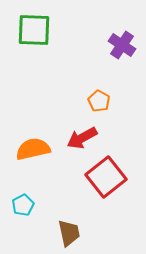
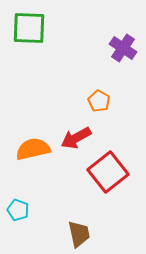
green square: moved 5 px left, 2 px up
purple cross: moved 1 px right, 3 px down
red arrow: moved 6 px left
red square: moved 2 px right, 5 px up
cyan pentagon: moved 5 px left, 5 px down; rotated 25 degrees counterclockwise
brown trapezoid: moved 10 px right, 1 px down
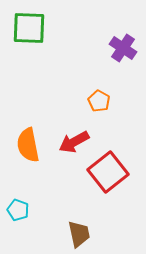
red arrow: moved 2 px left, 4 px down
orange semicircle: moved 5 px left, 4 px up; rotated 88 degrees counterclockwise
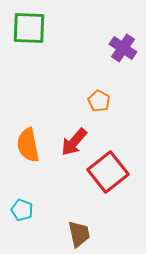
red arrow: rotated 20 degrees counterclockwise
cyan pentagon: moved 4 px right
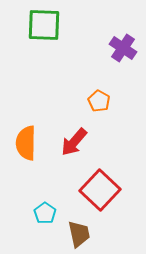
green square: moved 15 px right, 3 px up
orange semicircle: moved 2 px left, 2 px up; rotated 12 degrees clockwise
red square: moved 8 px left, 18 px down; rotated 9 degrees counterclockwise
cyan pentagon: moved 23 px right, 3 px down; rotated 15 degrees clockwise
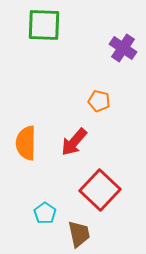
orange pentagon: rotated 15 degrees counterclockwise
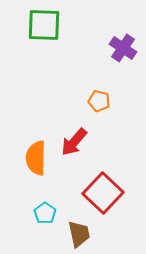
orange semicircle: moved 10 px right, 15 px down
red square: moved 3 px right, 3 px down
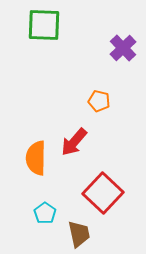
purple cross: rotated 12 degrees clockwise
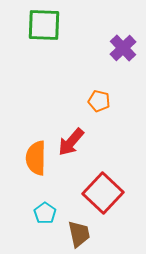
red arrow: moved 3 px left
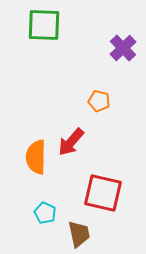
orange semicircle: moved 1 px up
red square: rotated 30 degrees counterclockwise
cyan pentagon: rotated 10 degrees counterclockwise
